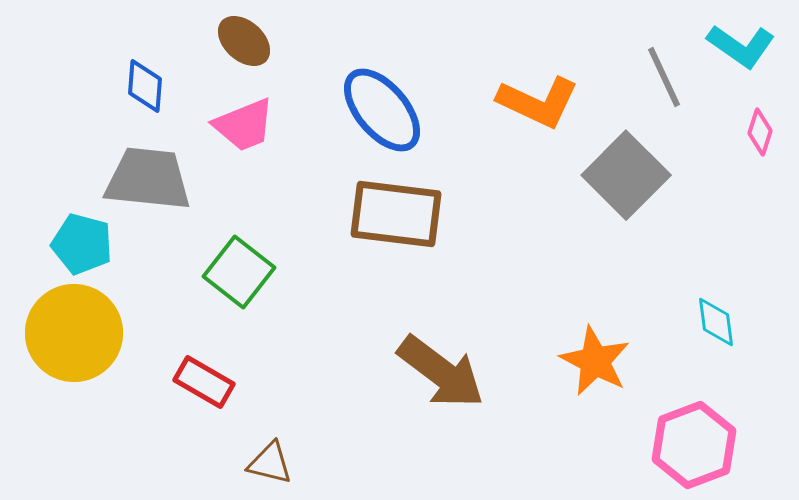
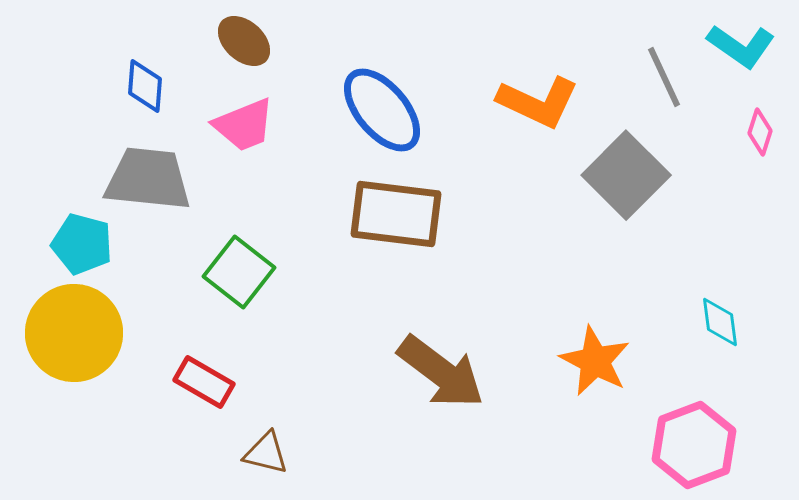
cyan diamond: moved 4 px right
brown triangle: moved 4 px left, 10 px up
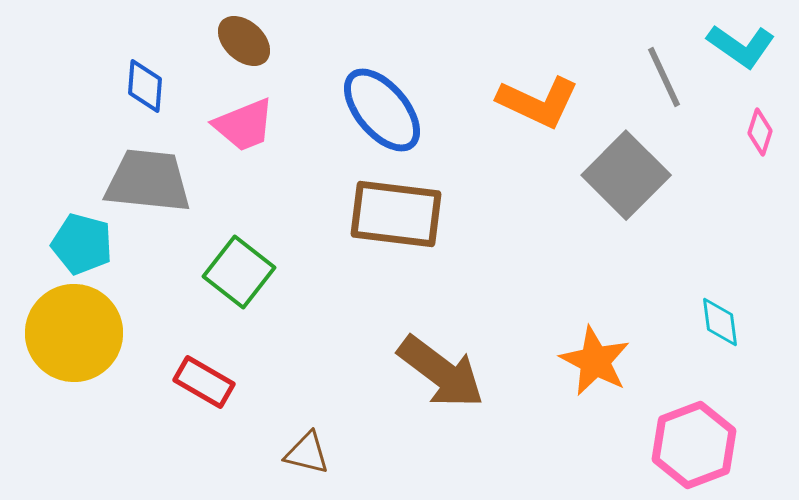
gray trapezoid: moved 2 px down
brown triangle: moved 41 px right
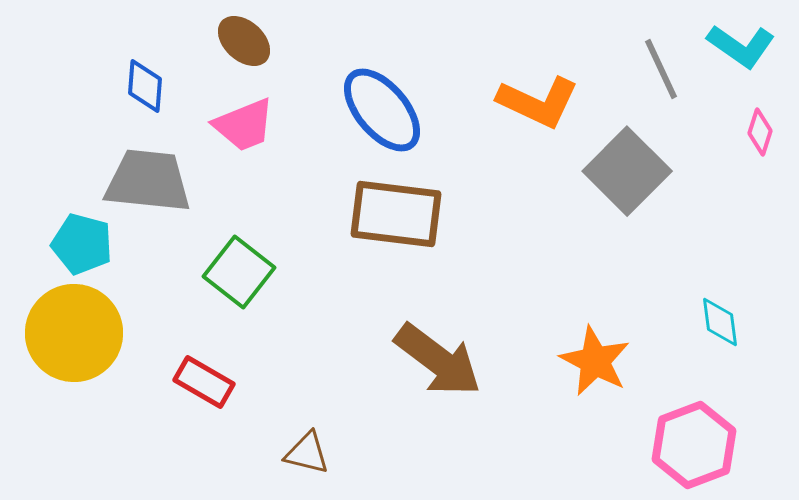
gray line: moved 3 px left, 8 px up
gray square: moved 1 px right, 4 px up
brown arrow: moved 3 px left, 12 px up
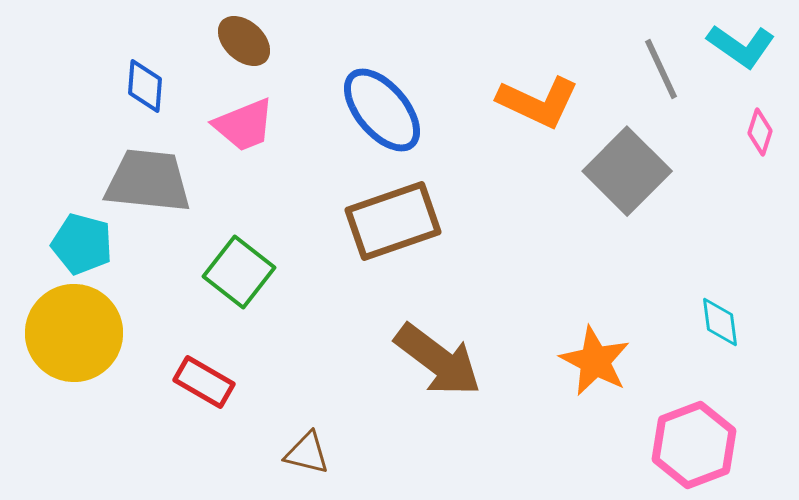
brown rectangle: moved 3 px left, 7 px down; rotated 26 degrees counterclockwise
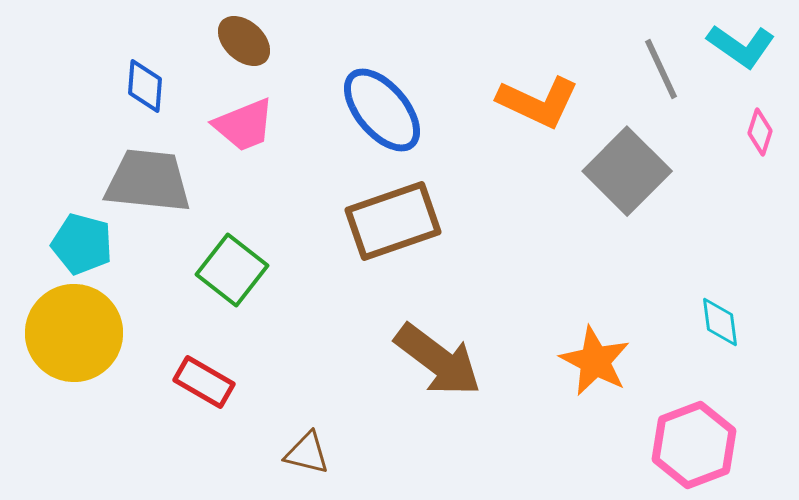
green square: moved 7 px left, 2 px up
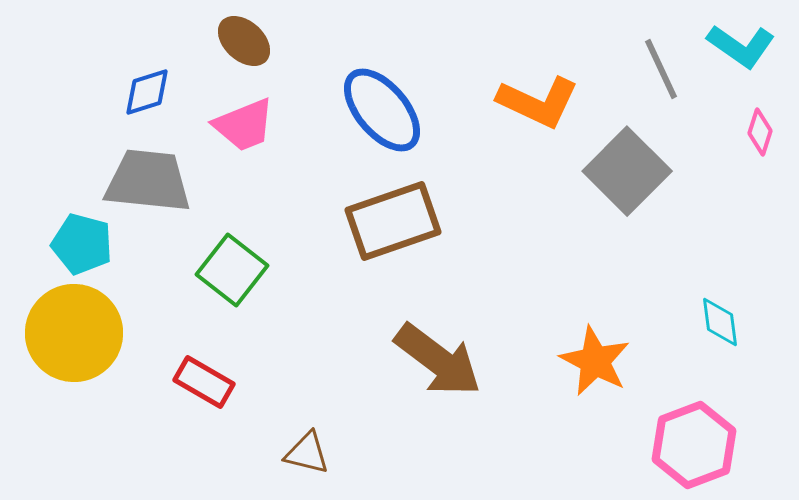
blue diamond: moved 2 px right, 6 px down; rotated 68 degrees clockwise
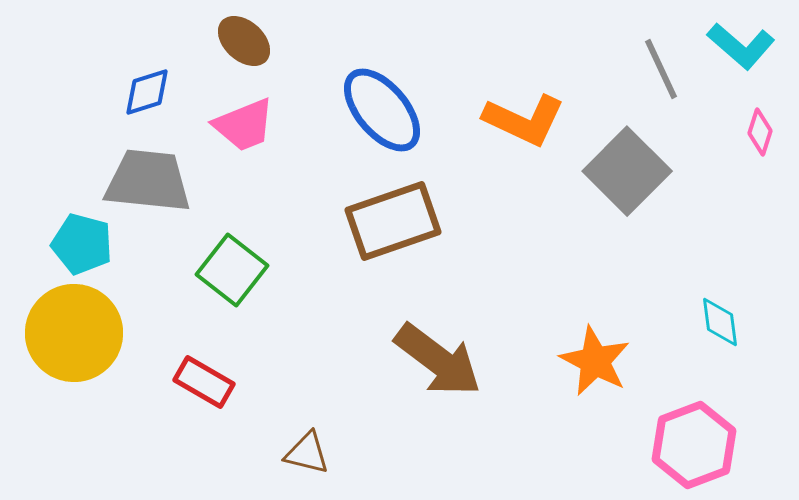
cyan L-shape: rotated 6 degrees clockwise
orange L-shape: moved 14 px left, 18 px down
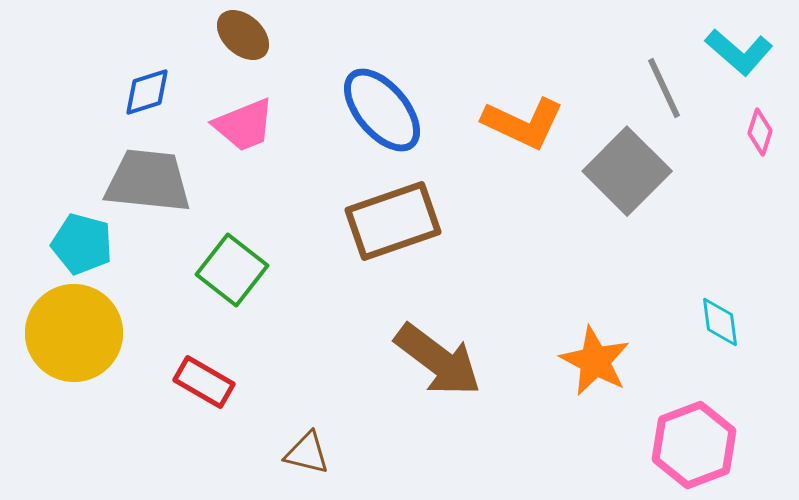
brown ellipse: moved 1 px left, 6 px up
cyan L-shape: moved 2 px left, 6 px down
gray line: moved 3 px right, 19 px down
orange L-shape: moved 1 px left, 3 px down
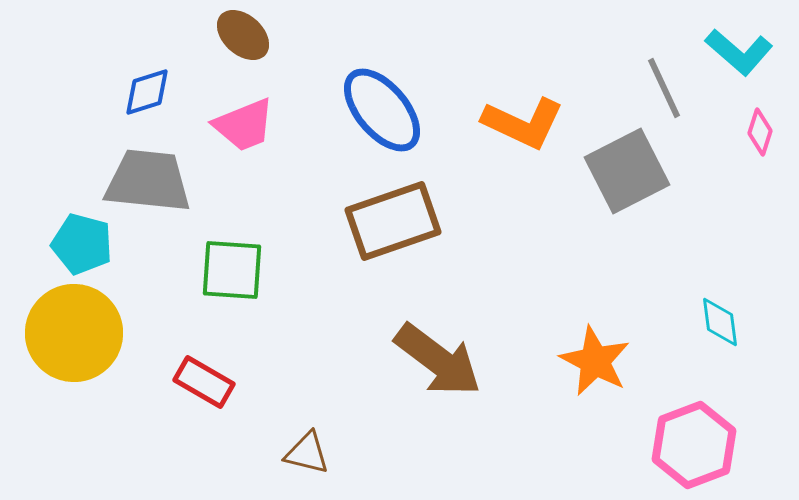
gray square: rotated 18 degrees clockwise
green square: rotated 34 degrees counterclockwise
